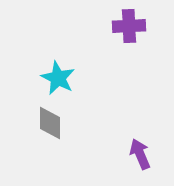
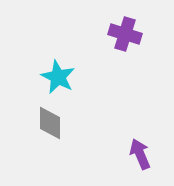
purple cross: moved 4 px left, 8 px down; rotated 20 degrees clockwise
cyan star: moved 1 px up
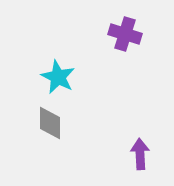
purple arrow: rotated 20 degrees clockwise
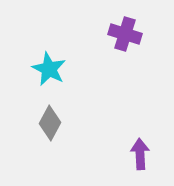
cyan star: moved 9 px left, 8 px up
gray diamond: rotated 28 degrees clockwise
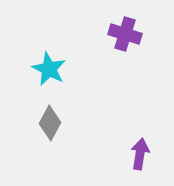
purple arrow: rotated 12 degrees clockwise
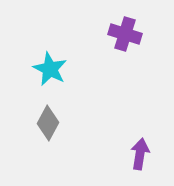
cyan star: moved 1 px right
gray diamond: moved 2 px left
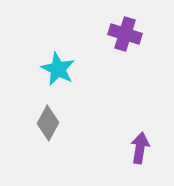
cyan star: moved 8 px right
purple arrow: moved 6 px up
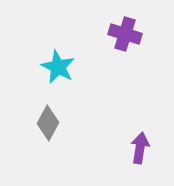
cyan star: moved 2 px up
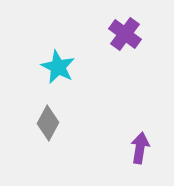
purple cross: rotated 20 degrees clockwise
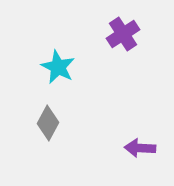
purple cross: moved 2 px left; rotated 20 degrees clockwise
purple arrow: rotated 96 degrees counterclockwise
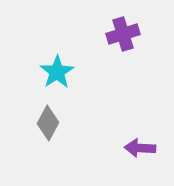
purple cross: rotated 16 degrees clockwise
cyan star: moved 1 px left, 5 px down; rotated 12 degrees clockwise
